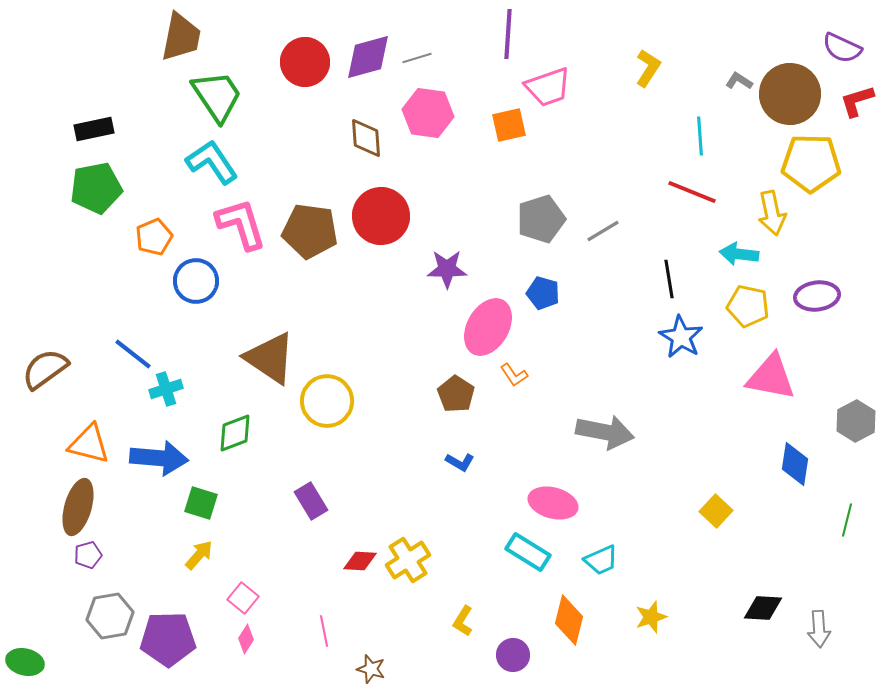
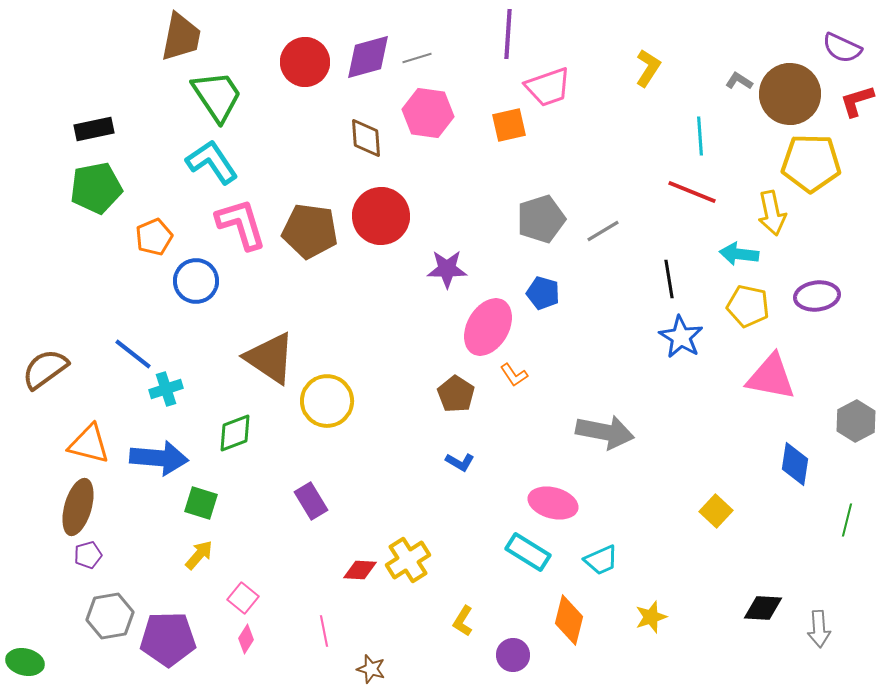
red diamond at (360, 561): moved 9 px down
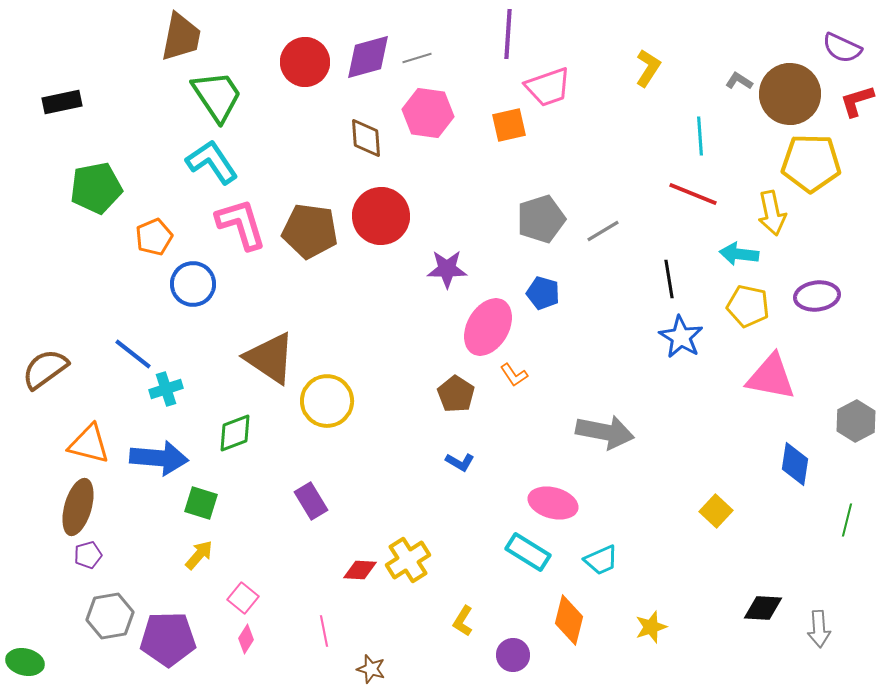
black rectangle at (94, 129): moved 32 px left, 27 px up
red line at (692, 192): moved 1 px right, 2 px down
blue circle at (196, 281): moved 3 px left, 3 px down
yellow star at (651, 617): moved 10 px down
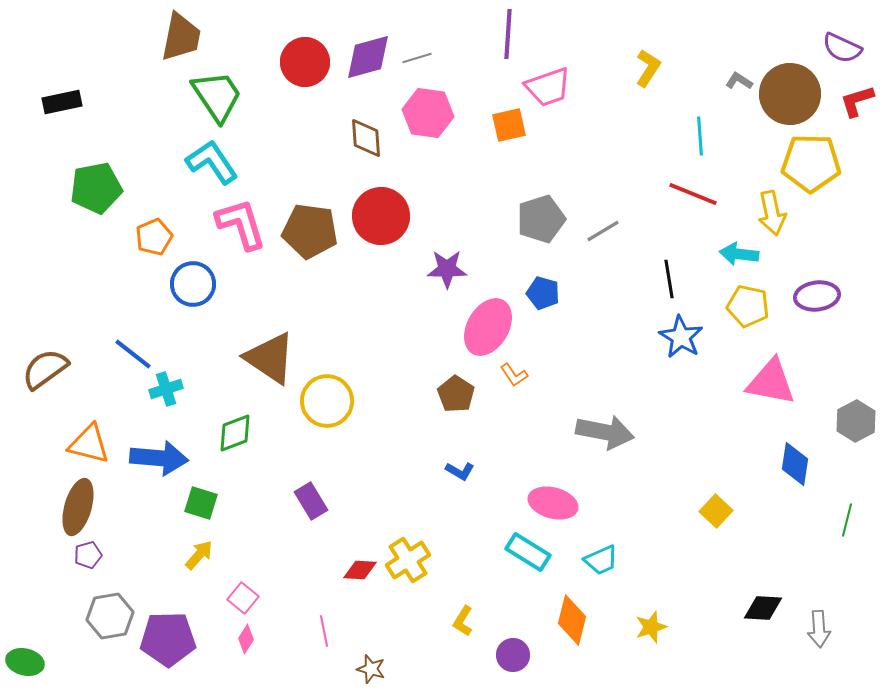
pink triangle at (771, 377): moved 5 px down
blue L-shape at (460, 462): moved 9 px down
orange diamond at (569, 620): moved 3 px right
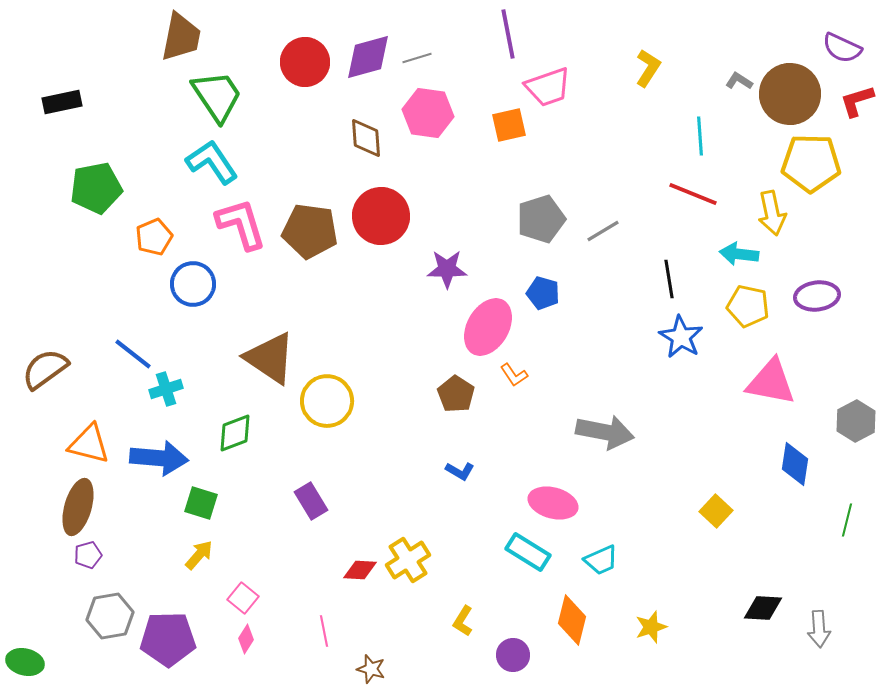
purple line at (508, 34): rotated 15 degrees counterclockwise
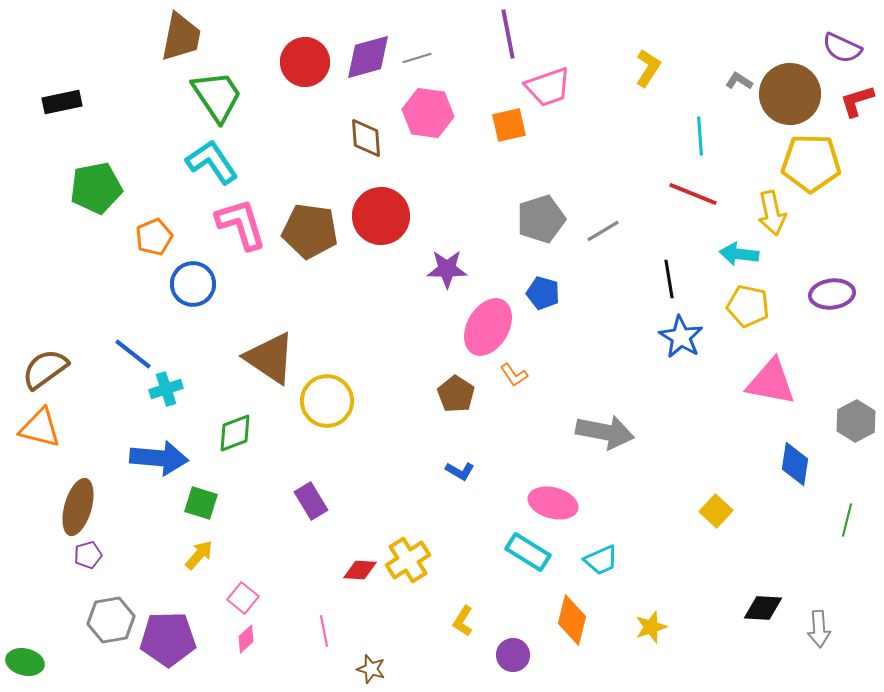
purple ellipse at (817, 296): moved 15 px right, 2 px up
orange triangle at (89, 444): moved 49 px left, 16 px up
gray hexagon at (110, 616): moved 1 px right, 4 px down
pink diamond at (246, 639): rotated 16 degrees clockwise
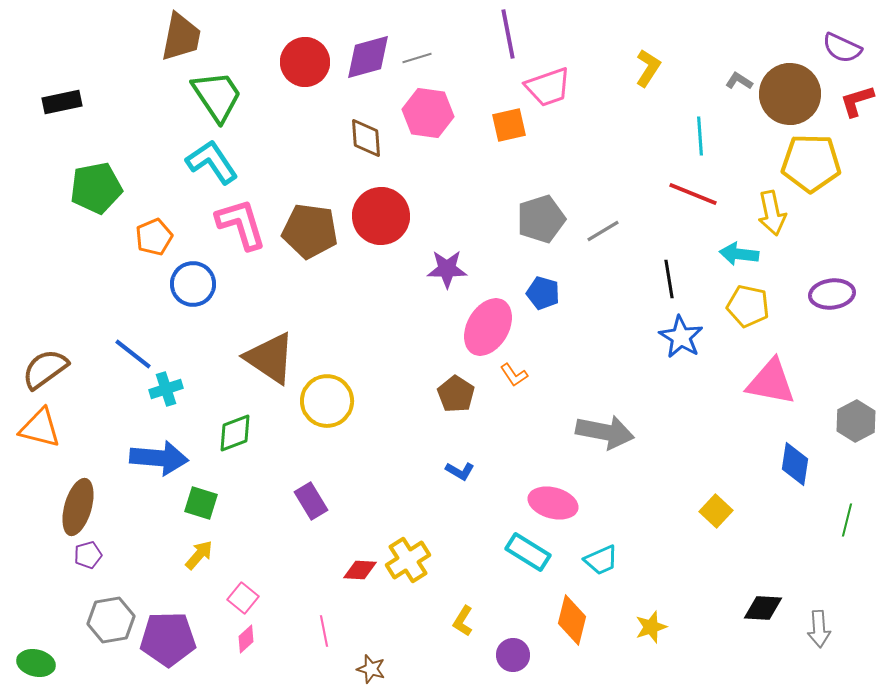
green ellipse at (25, 662): moved 11 px right, 1 px down
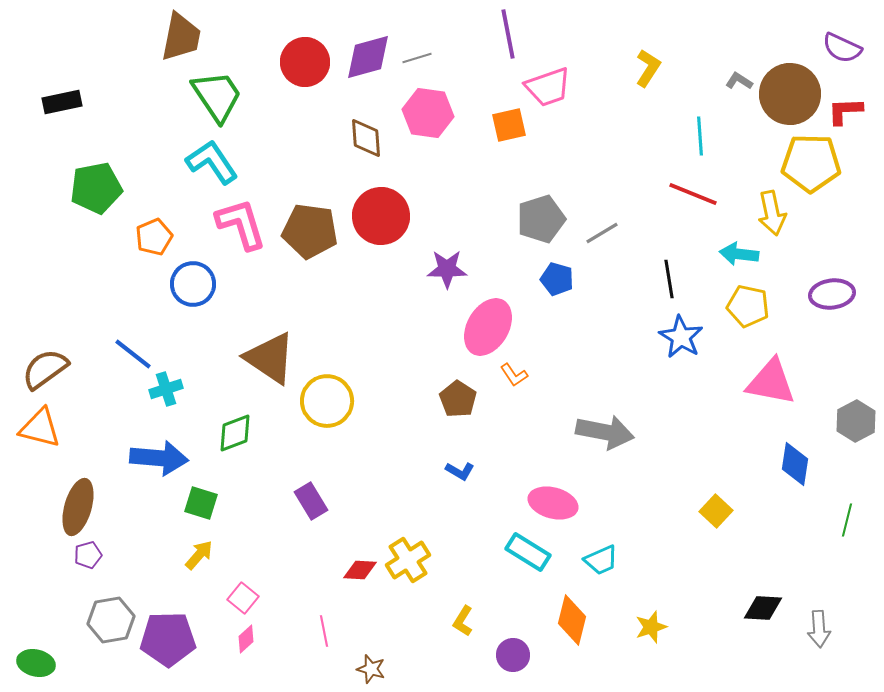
red L-shape at (857, 101): moved 12 px left, 10 px down; rotated 15 degrees clockwise
gray line at (603, 231): moved 1 px left, 2 px down
blue pentagon at (543, 293): moved 14 px right, 14 px up
brown pentagon at (456, 394): moved 2 px right, 5 px down
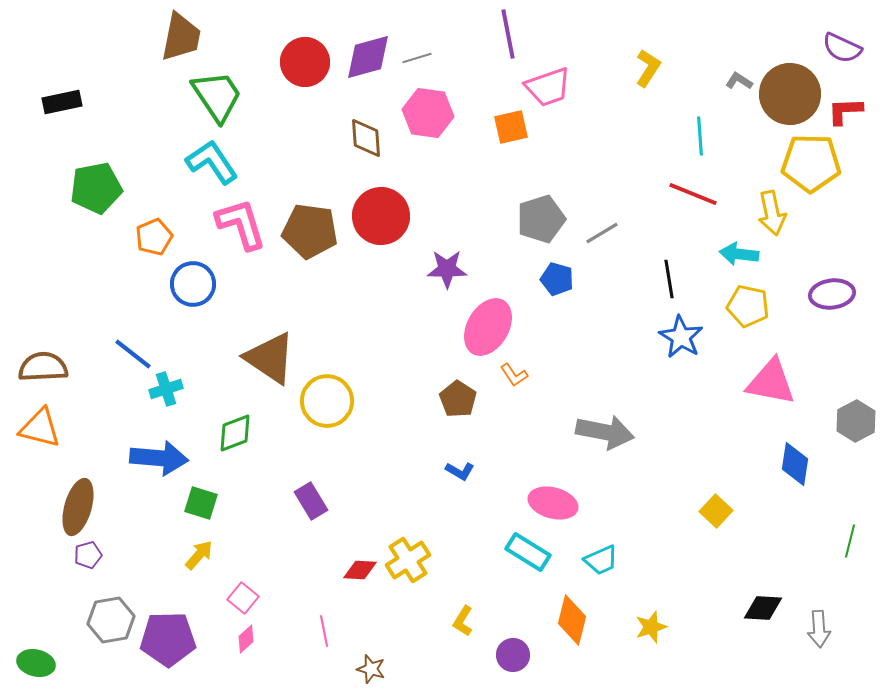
orange square at (509, 125): moved 2 px right, 2 px down
brown semicircle at (45, 369): moved 2 px left, 2 px up; rotated 33 degrees clockwise
green line at (847, 520): moved 3 px right, 21 px down
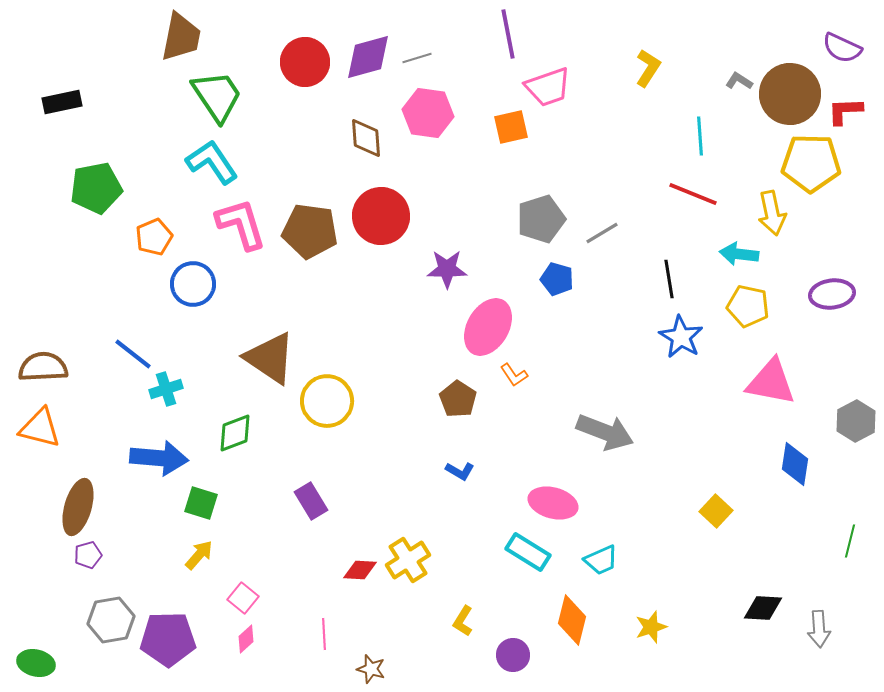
gray arrow at (605, 432): rotated 10 degrees clockwise
pink line at (324, 631): moved 3 px down; rotated 8 degrees clockwise
